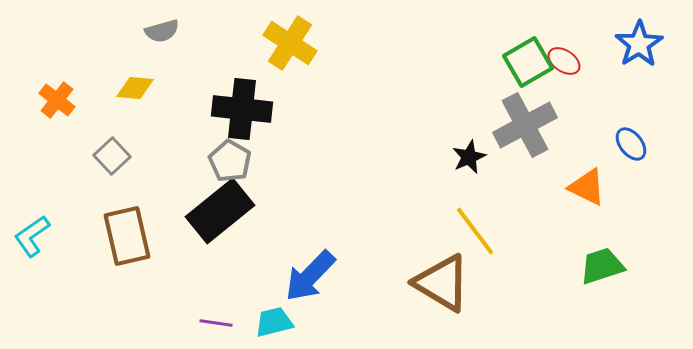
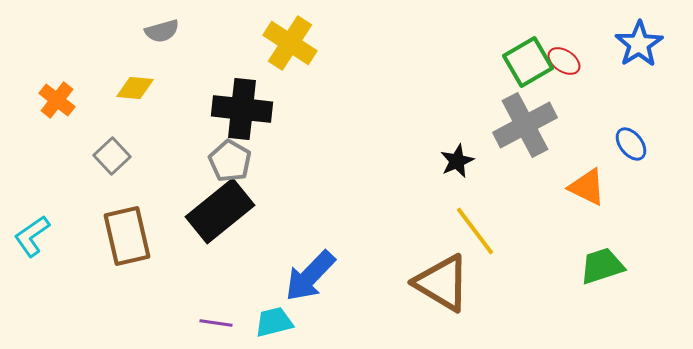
black star: moved 12 px left, 4 px down
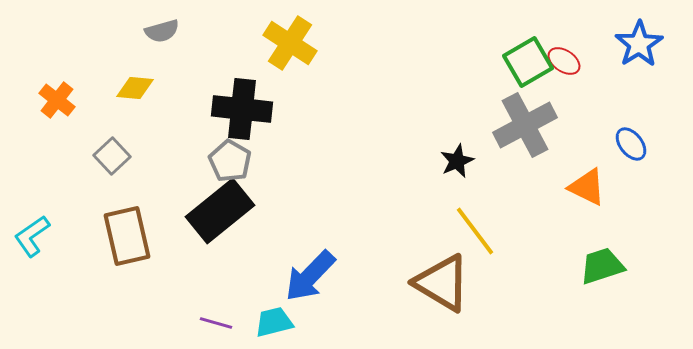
purple line: rotated 8 degrees clockwise
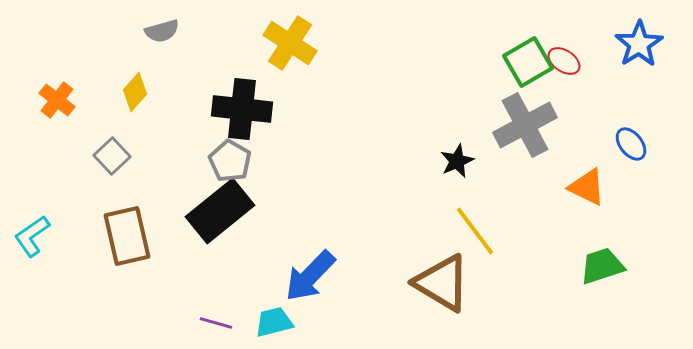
yellow diamond: moved 4 px down; rotated 54 degrees counterclockwise
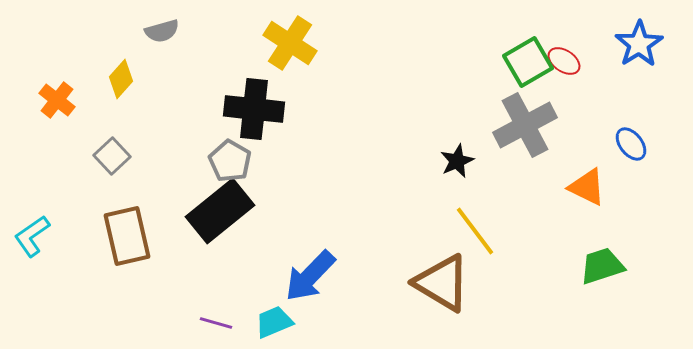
yellow diamond: moved 14 px left, 13 px up
black cross: moved 12 px right
cyan trapezoid: rotated 9 degrees counterclockwise
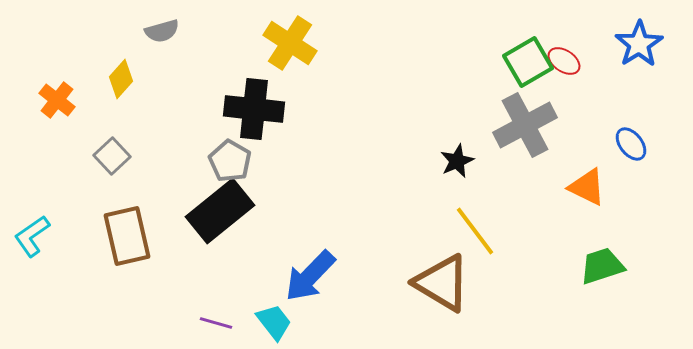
cyan trapezoid: rotated 75 degrees clockwise
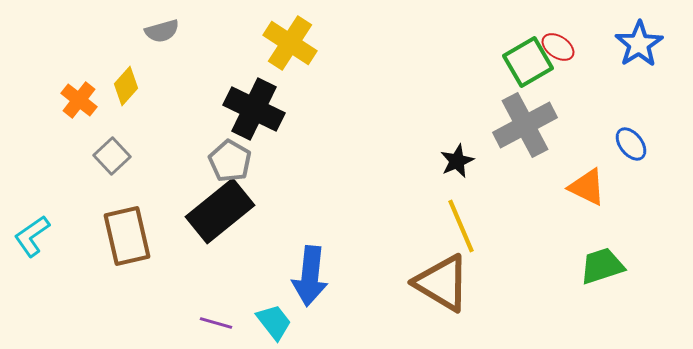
red ellipse: moved 6 px left, 14 px up
yellow diamond: moved 5 px right, 7 px down
orange cross: moved 22 px right
black cross: rotated 20 degrees clockwise
yellow line: moved 14 px left, 5 px up; rotated 14 degrees clockwise
blue arrow: rotated 38 degrees counterclockwise
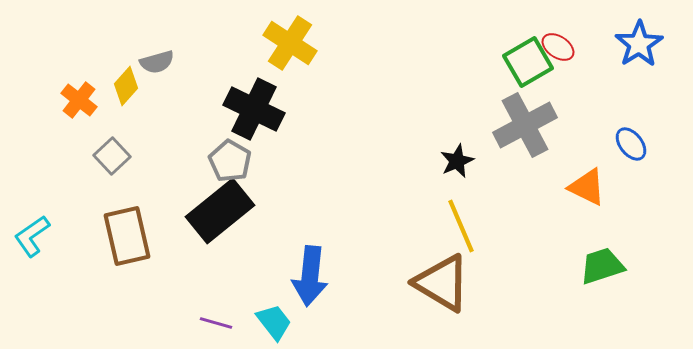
gray semicircle: moved 5 px left, 31 px down
